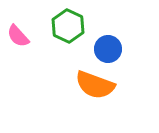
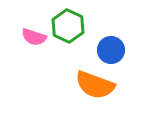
pink semicircle: moved 16 px right, 1 px down; rotated 30 degrees counterclockwise
blue circle: moved 3 px right, 1 px down
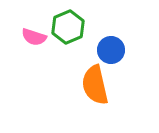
green hexagon: moved 1 px down; rotated 12 degrees clockwise
orange semicircle: rotated 57 degrees clockwise
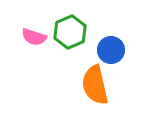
green hexagon: moved 2 px right, 5 px down
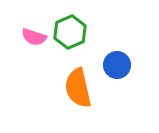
blue circle: moved 6 px right, 15 px down
orange semicircle: moved 17 px left, 3 px down
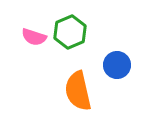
orange semicircle: moved 3 px down
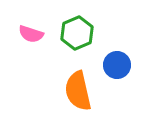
green hexagon: moved 7 px right, 1 px down
pink semicircle: moved 3 px left, 3 px up
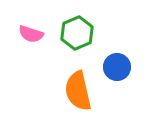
blue circle: moved 2 px down
